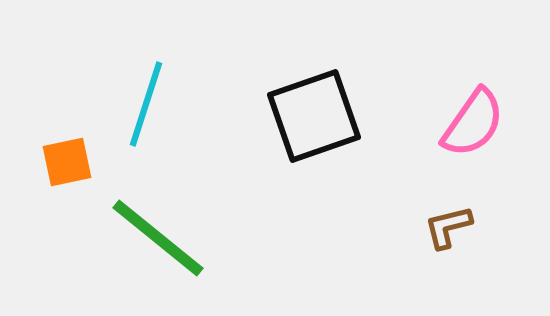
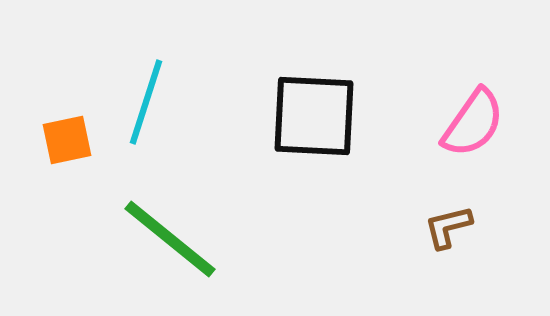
cyan line: moved 2 px up
black square: rotated 22 degrees clockwise
orange square: moved 22 px up
green line: moved 12 px right, 1 px down
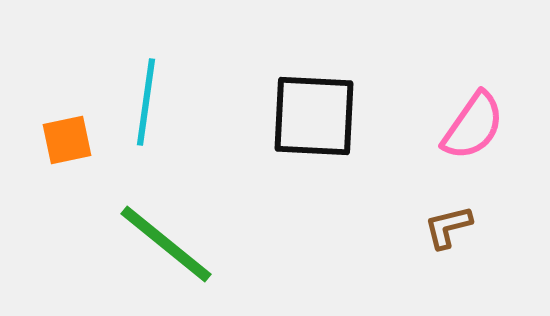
cyan line: rotated 10 degrees counterclockwise
pink semicircle: moved 3 px down
green line: moved 4 px left, 5 px down
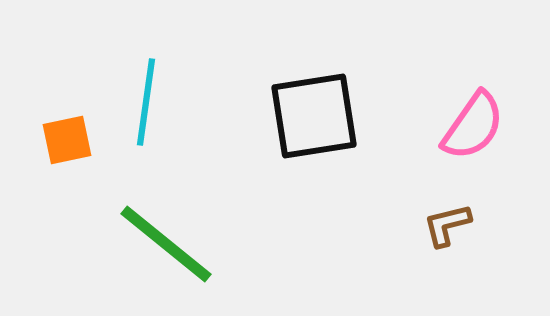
black square: rotated 12 degrees counterclockwise
brown L-shape: moved 1 px left, 2 px up
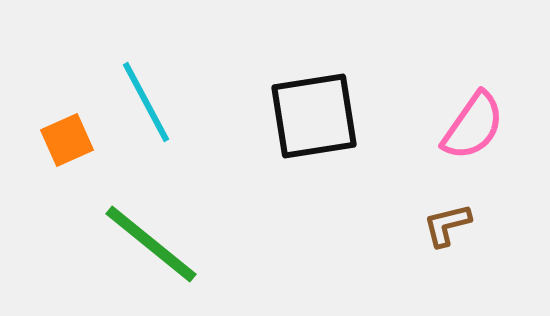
cyan line: rotated 36 degrees counterclockwise
orange square: rotated 12 degrees counterclockwise
green line: moved 15 px left
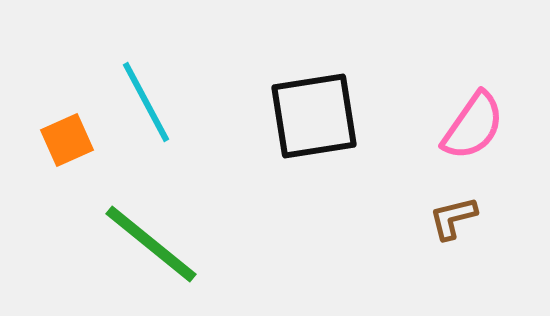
brown L-shape: moved 6 px right, 7 px up
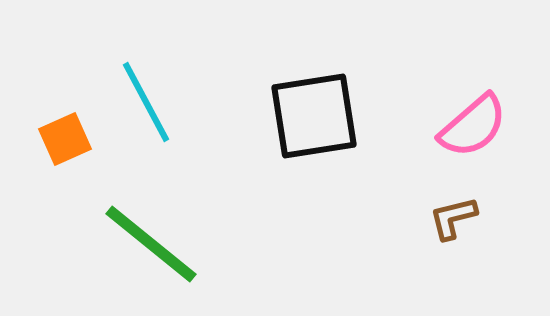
pink semicircle: rotated 14 degrees clockwise
orange square: moved 2 px left, 1 px up
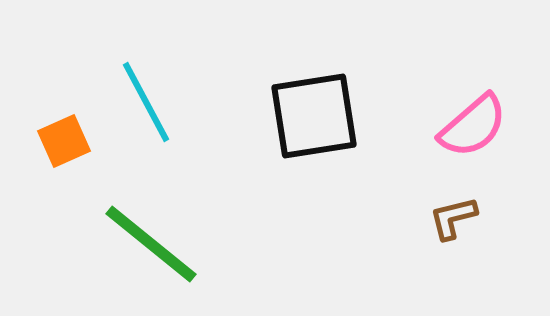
orange square: moved 1 px left, 2 px down
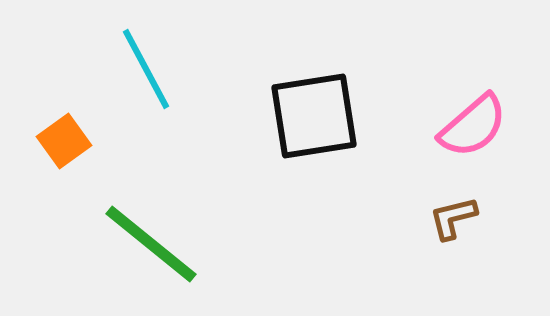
cyan line: moved 33 px up
orange square: rotated 12 degrees counterclockwise
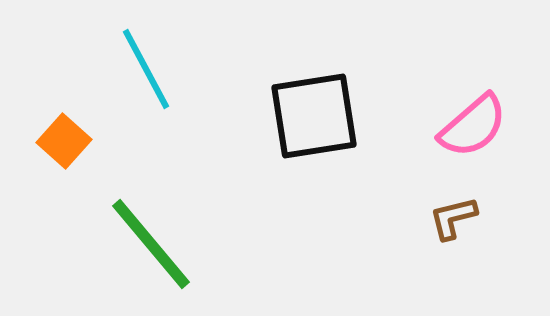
orange square: rotated 12 degrees counterclockwise
green line: rotated 11 degrees clockwise
